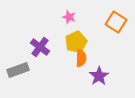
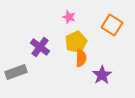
orange square: moved 4 px left, 3 px down
gray rectangle: moved 2 px left, 2 px down
purple star: moved 3 px right, 1 px up
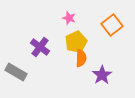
pink star: moved 1 px down
orange square: rotated 20 degrees clockwise
gray rectangle: rotated 50 degrees clockwise
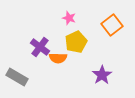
orange semicircle: moved 23 px left; rotated 90 degrees clockwise
gray rectangle: moved 1 px right, 5 px down
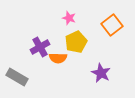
purple cross: rotated 24 degrees clockwise
purple star: moved 1 px left, 2 px up; rotated 12 degrees counterclockwise
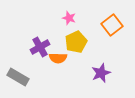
purple star: rotated 24 degrees clockwise
gray rectangle: moved 1 px right
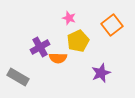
yellow pentagon: moved 2 px right, 1 px up
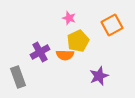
orange square: rotated 10 degrees clockwise
purple cross: moved 5 px down
orange semicircle: moved 7 px right, 3 px up
purple star: moved 2 px left, 3 px down
gray rectangle: rotated 40 degrees clockwise
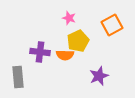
purple cross: rotated 36 degrees clockwise
gray rectangle: rotated 15 degrees clockwise
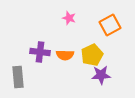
orange square: moved 2 px left
yellow pentagon: moved 14 px right, 14 px down
purple star: moved 2 px right, 1 px up; rotated 18 degrees clockwise
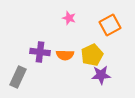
gray rectangle: rotated 30 degrees clockwise
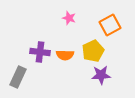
yellow pentagon: moved 1 px right, 4 px up
